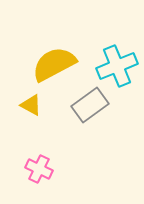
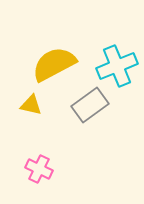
yellow triangle: rotated 15 degrees counterclockwise
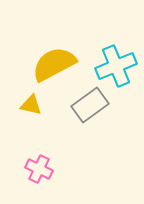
cyan cross: moved 1 px left
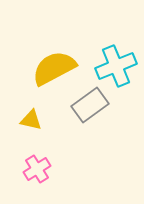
yellow semicircle: moved 4 px down
yellow triangle: moved 15 px down
pink cross: moved 2 px left; rotated 32 degrees clockwise
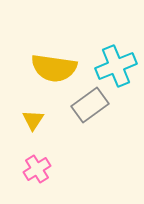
yellow semicircle: rotated 144 degrees counterclockwise
yellow triangle: moved 2 px right; rotated 50 degrees clockwise
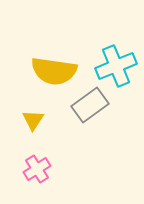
yellow semicircle: moved 3 px down
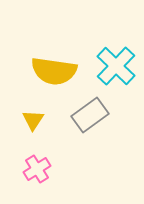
cyan cross: rotated 24 degrees counterclockwise
gray rectangle: moved 10 px down
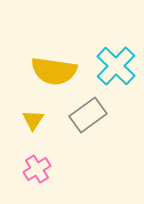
gray rectangle: moved 2 px left
